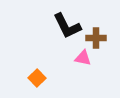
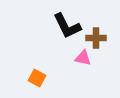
orange square: rotated 18 degrees counterclockwise
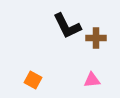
pink triangle: moved 9 px right, 22 px down; rotated 18 degrees counterclockwise
orange square: moved 4 px left, 2 px down
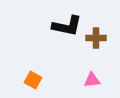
black L-shape: rotated 52 degrees counterclockwise
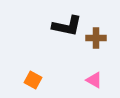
pink triangle: moved 2 px right; rotated 36 degrees clockwise
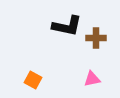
pink triangle: moved 2 px left, 1 px up; rotated 42 degrees counterclockwise
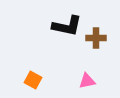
pink triangle: moved 5 px left, 2 px down
